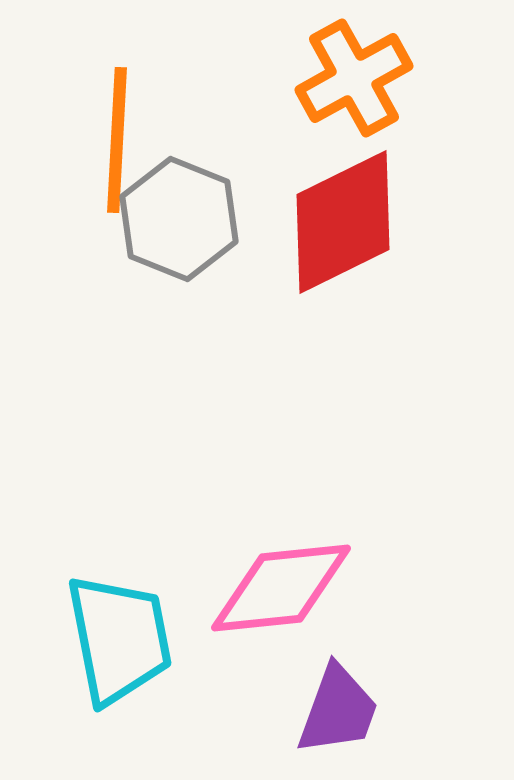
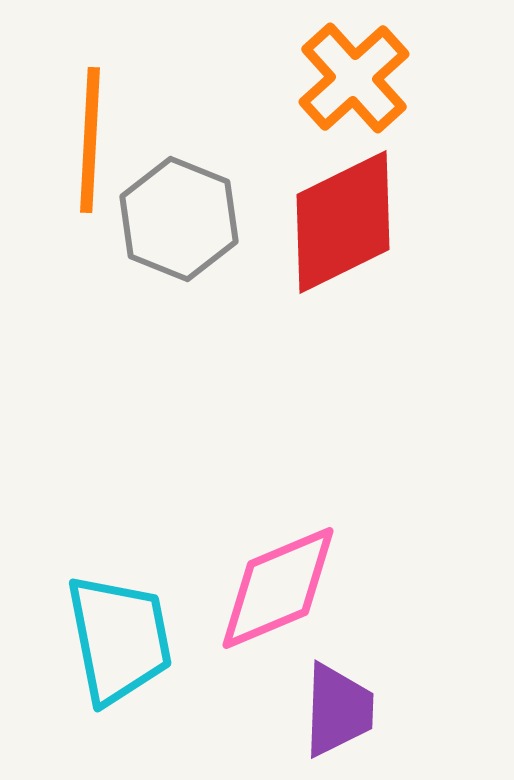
orange cross: rotated 13 degrees counterclockwise
orange line: moved 27 px left
pink diamond: moved 3 px left; rotated 17 degrees counterclockwise
purple trapezoid: rotated 18 degrees counterclockwise
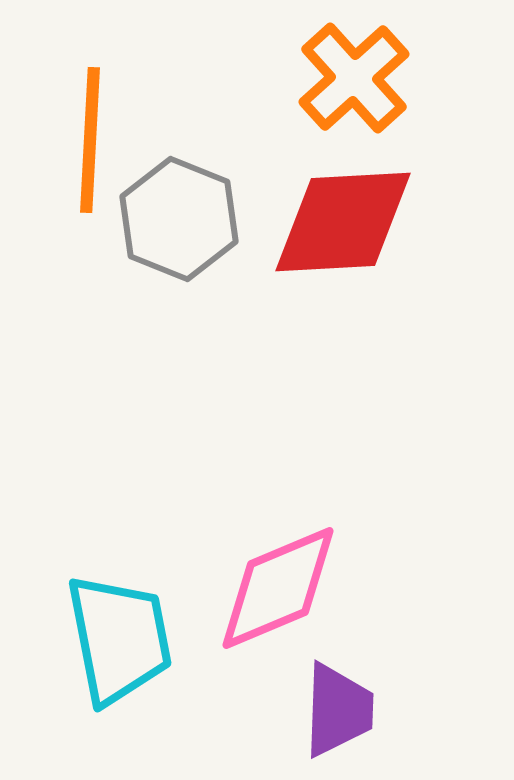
red diamond: rotated 23 degrees clockwise
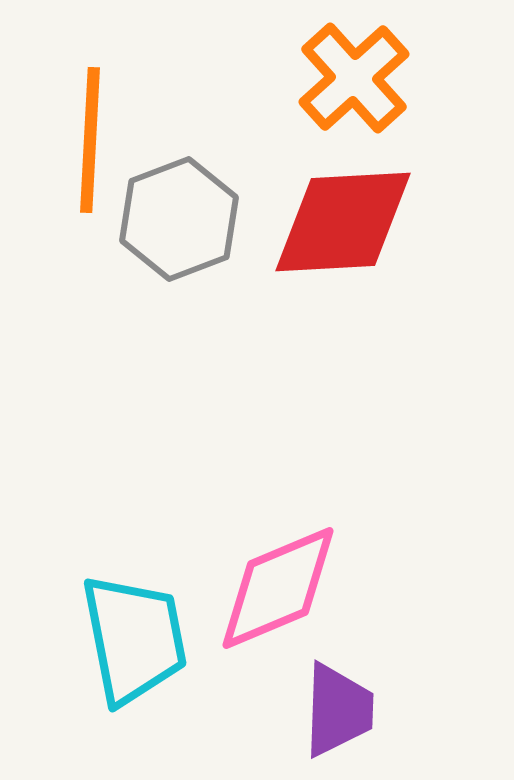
gray hexagon: rotated 17 degrees clockwise
cyan trapezoid: moved 15 px right
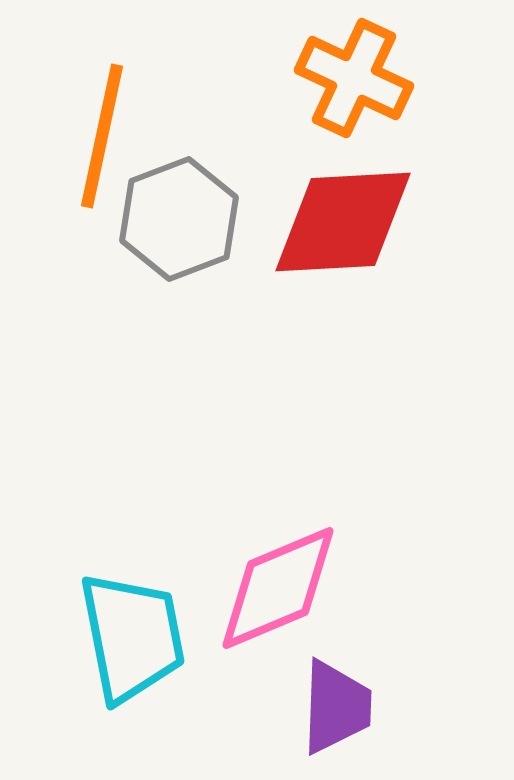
orange cross: rotated 23 degrees counterclockwise
orange line: moved 12 px right, 4 px up; rotated 9 degrees clockwise
cyan trapezoid: moved 2 px left, 2 px up
purple trapezoid: moved 2 px left, 3 px up
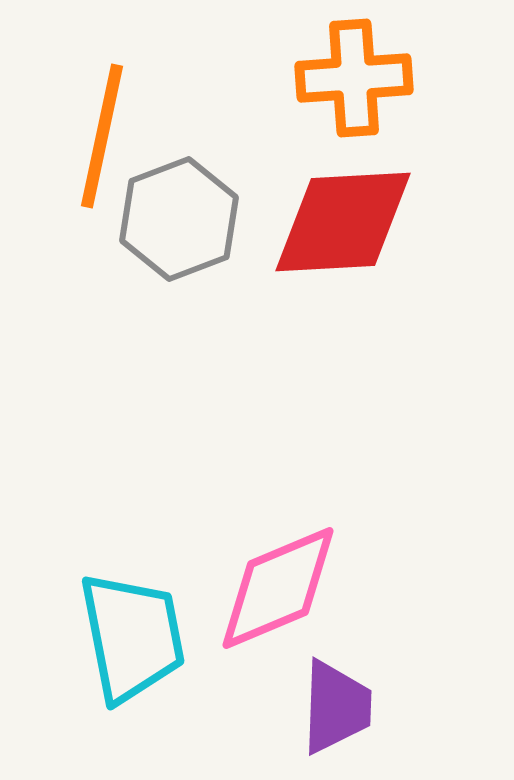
orange cross: rotated 29 degrees counterclockwise
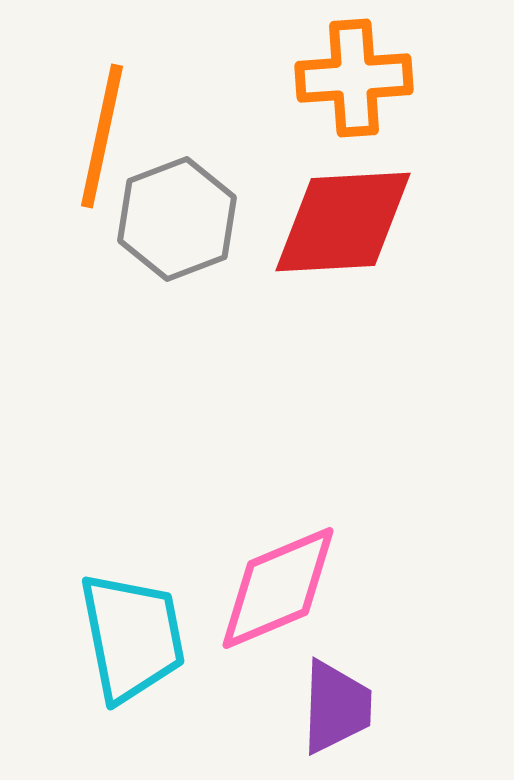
gray hexagon: moved 2 px left
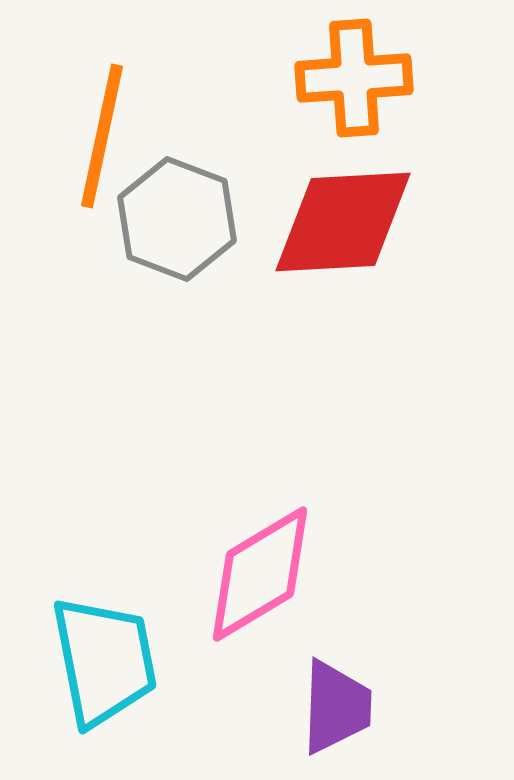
gray hexagon: rotated 18 degrees counterclockwise
pink diamond: moved 18 px left, 14 px up; rotated 8 degrees counterclockwise
cyan trapezoid: moved 28 px left, 24 px down
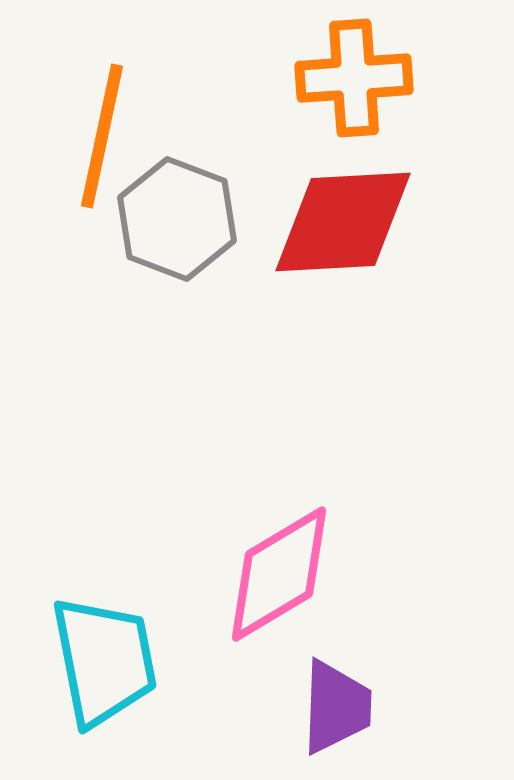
pink diamond: moved 19 px right
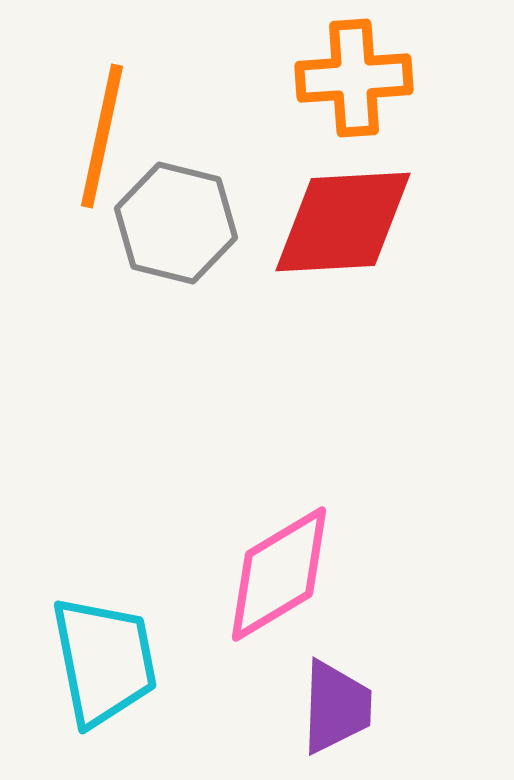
gray hexagon: moved 1 px left, 4 px down; rotated 7 degrees counterclockwise
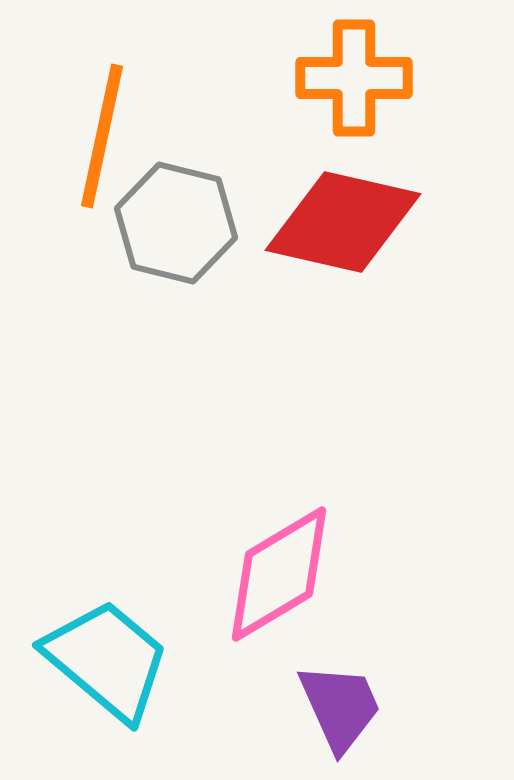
orange cross: rotated 4 degrees clockwise
red diamond: rotated 16 degrees clockwise
cyan trapezoid: moved 3 px right, 1 px up; rotated 39 degrees counterclockwise
purple trapezoid: moved 4 px right; rotated 26 degrees counterclockwise
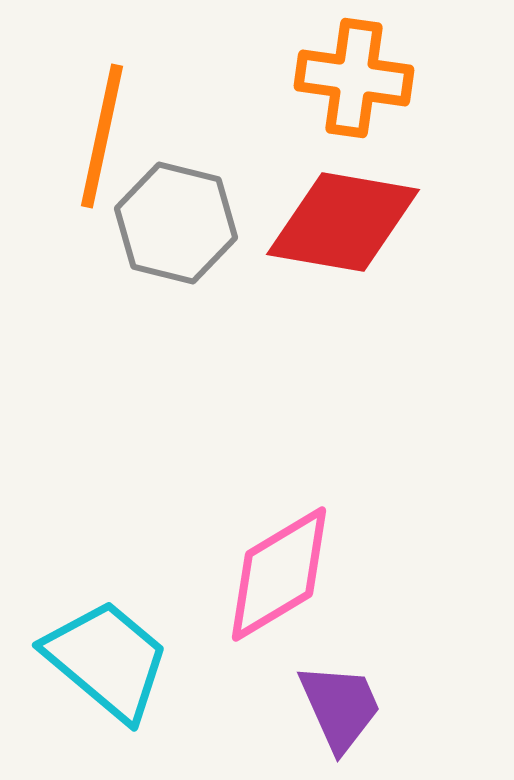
orange cross: rotated 8 degrees clockwise
red diamond: rotated 3 degrees counterclockwise
